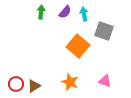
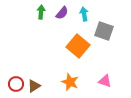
purple semicircle: moved 3 px left, 1 px down
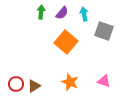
orange square: moved 12 px left, 4 px up
pink triangle: moved 1 px left
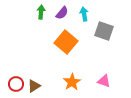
orange star: moved 2 px right; rotated 18 degrees clockwise
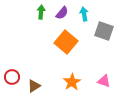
red circle: moved 4 px left, 7 px up
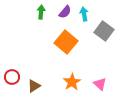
purple semicircle: moved 3 px right, 1 px up
gray square: rotated 18 degrees clockwise
pink triangle: moved 4 px left, 3 px down; rotated 24 degrees clockwise
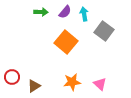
green arrow: rotated 88 degrees clockwise
orange star: rotated 24 degrees clockwise
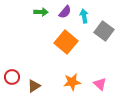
cyan arrow: moved 2 px down
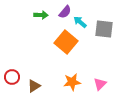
green arrow: moved 3 px down
cyan arrow: moved 4 px left, 6 px down; rotated 40 degrees counterclockwise
gray square: moved 2 px up; rotated 30 degrees counterclockwise
pink triangle: rotated 32 degrees clockwise
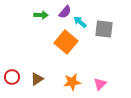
brown triangle: moved 3 px right, 7 px up
